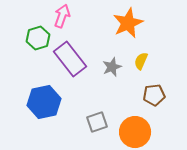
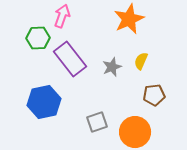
orange star: moved 1 px right, 4 px up
green hexagon: rotated 15 degrees clockwise
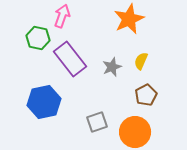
green hexagon: rotated 15 degrees clockwise
brown pentagon: moved 8 px left; rotated 20 degrees counterclockwise
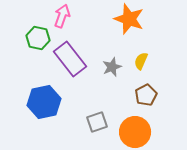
orange star: rotated 28 degrees counterclockwise
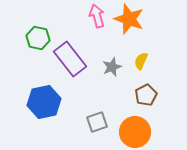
pink arrow: moved 35 px right; rotated 35 degrees counterclockwise
